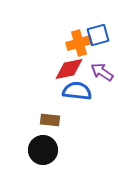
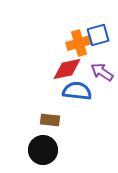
red diamond: moved 2 px left
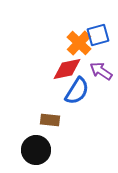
orange cross: rotated 30 degrees counterclockwise
purple arrow: moved 1 px left, 1 px up
blue semicircle: rotated 116 degrees clockwise
black circle: moved 7 px left
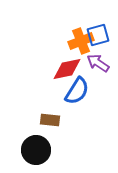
orange cross: moved 2 px right, 2 px up; rotated 25 degrees clockwise
purple arrow: moved 3 px left, 8 px up
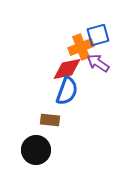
orange cross: moved 6 px down
blue semicircle: moved 10 px left; rotated 12 degrees counterclockwise
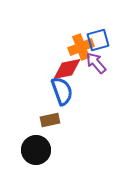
blue square: moved 5 px down
purple arrow: moved 2 px left; rotated 15 degrees clockwise
blue semicircle: moved 5 px left; rotated 40 degrees counterclockwise
brown rectangle: rotated 18 degrees counterclockwise
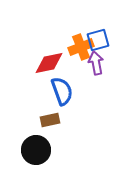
purple arrow: rotated 30 degrees clockwise
red diamond: moved 18 px left, 6 px up
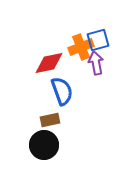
black circle: moved 8 px right, 5 px up
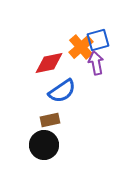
orange cross: rotated 20 degrees counterclockwise
blue semicircle: rotated 76 degrees clockwise
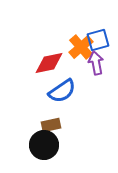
brown rectangle: moved 1 px right, 5 px down
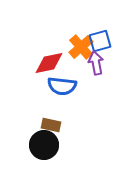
blue square: moved 2 px right, 1 px down
blue semicircle: moved 5 px up; rotated 40 degrees clockwise
brown rectangle: rotated 24 degrees clockwise
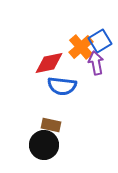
blue square: rotated 15 degrees counterclockwise
